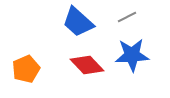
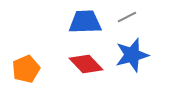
blue trapezoid: moved 7 px right; rotated 136 degrees clockwise
blue star: rotated 12 degrees counterclockwise
red diamond: moved 1 px left, 1 px up
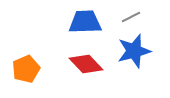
gray line: moved 4 px right
blue star: moved 2 px right, 4 px up
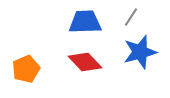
gray line: rotated 30 degrees counterclockwise
blue star: moved 6 px right, 1 px down
red diamond: moved 1 px left, 2 px up
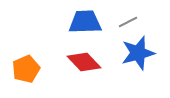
gray line: moved 3 px left, 5 px down; rotated 30 degrees clockwise
blue star: moved 2 px left, 1 px down
red diamond: moved 1 px left
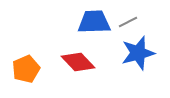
blue trapezoid: moved 9 px right
red diamond: moved 6 px left
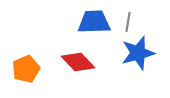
gray line: rotated 54 degrees counterclockwise
